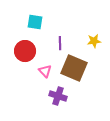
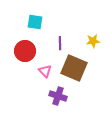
yellow star: moved 1 px left
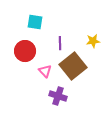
brown square: moved 1 px left, 2 px up; rotated 28 degrees clockwise
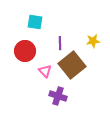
brown square: moved 1 px left, 1 px up
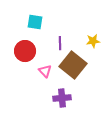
brown square: moved 1 px right; rotated 12 degrees counterclockwise
purple cross: moved 4 px right, 2 px down; rotated 24 degrees counterclockwise
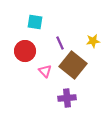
purple line: rotated 24 degrees counterclockwise
purple cross: moved 5 px right
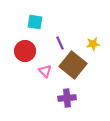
yellow star: moved 3 px down
